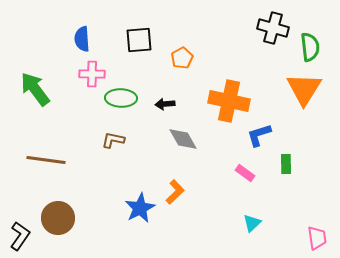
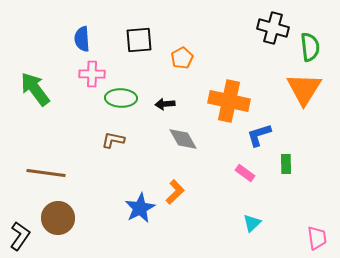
brown line: moved 13 px down
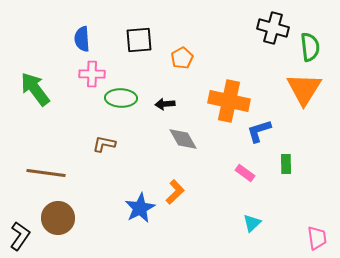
blue L-shape: moved 4 px up
brown L-shape: moved 9 px left, 4 px down
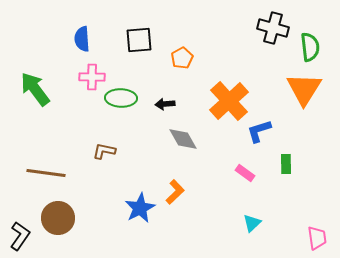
pink cross: moved 3 px down
orange cross: rotated 36 degrees clockwise
brown L-shape: moved 7 px down
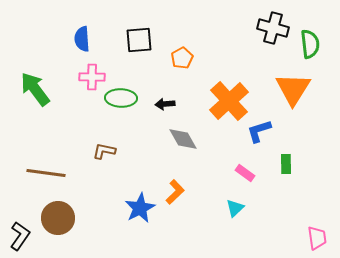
green semicircle: moved 3 px up
orange triangle: moved 11 px left
cyan triangle: moved 17 px left, 15 px up
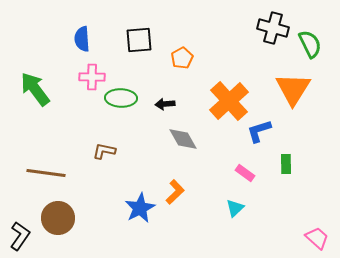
green semicircle: rotated 20 degrees counterclockwise
pink trapezoid: rotated 40 degrees counterclockwise
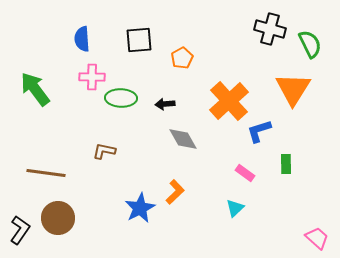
black cross: moved 3 px left, 1 px down
black L-shape: moved 6 px up
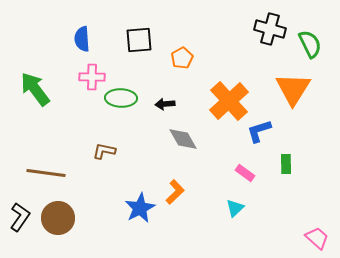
black L-shape: moved 13 px up
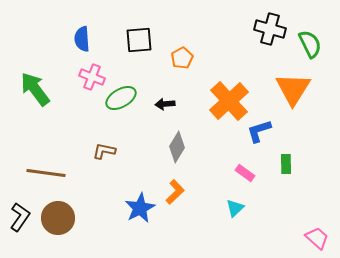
pink cross: rotated 20 degrees clockwise
green ellipse: rotated 32 degrees counterclockwise
gray diamond: moved 6 px left, 8 px down; rotated 60 degrees clockwise
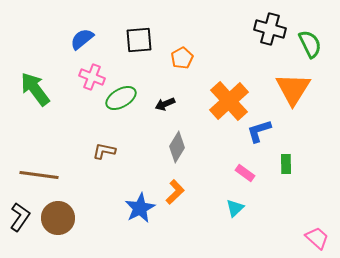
blue semicircle: rotated 55 degrees clockwise
black arrow: rotated 18 degrees counterclockwise
brown line: moved 7 px left, 2 px down
